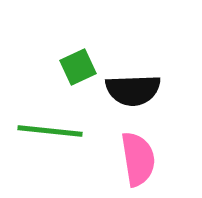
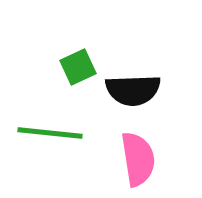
green line: moved 2 px down
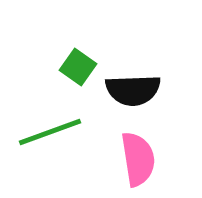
green square: rotated 30 degrees counterclockwise
green line: moved 1 px up; rotated 26 degrees counterclockwise
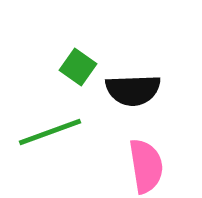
pink semicircle: moved 8 px right, 7 px down
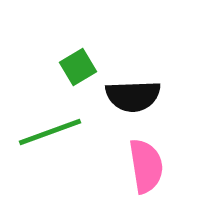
green square: rotated 24 degrees clockwise
black semicircle: moved 6 px down
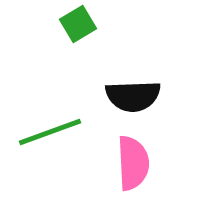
green square: moved 43 px up
pink semicircle: moved 13 px left, 3 px up; rotated 6 degrees clockwise
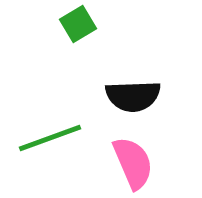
green line: moved 6 px down
pink semicircle: rotated 20 degrees counterclockwise
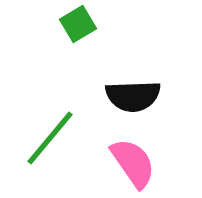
green line: rotated 30 degrees counterclockwise
pink semicircle: rotated 12 degrees counterclockwise
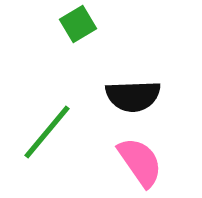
green line: moved 3 px left, 6 px up
pink semicircle: moved 7 px right, 1 px up
